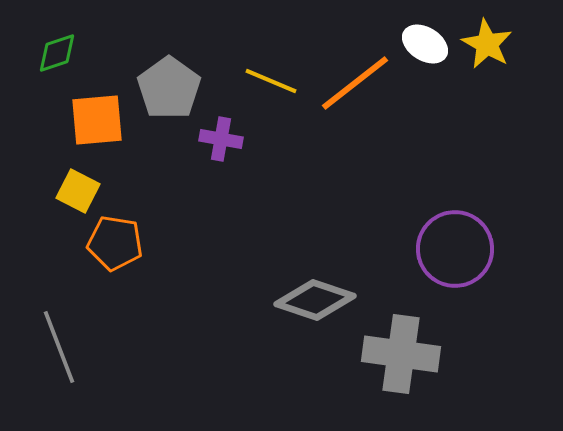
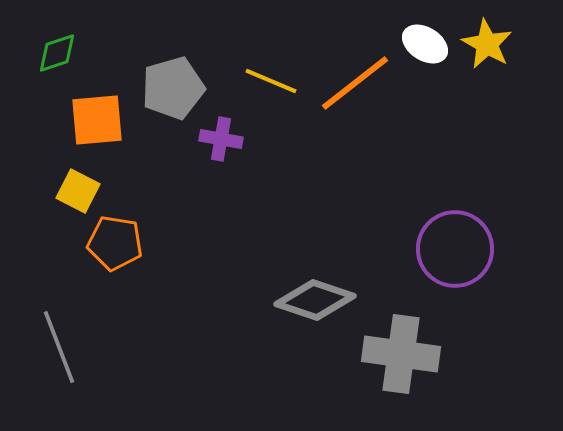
gray pentagon: moved 4 px right; rotated 20 degrees clockwise
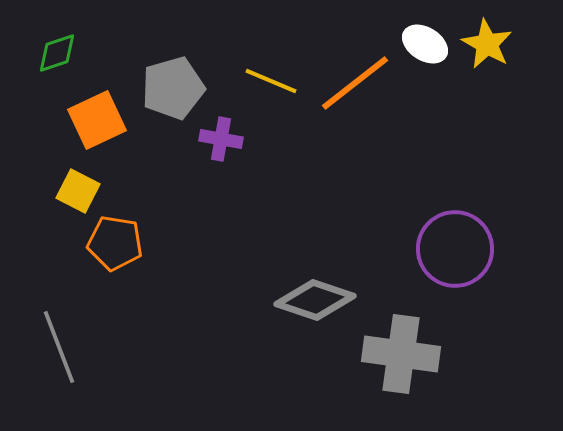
orange square: rotated 20 degrees counterclockwise
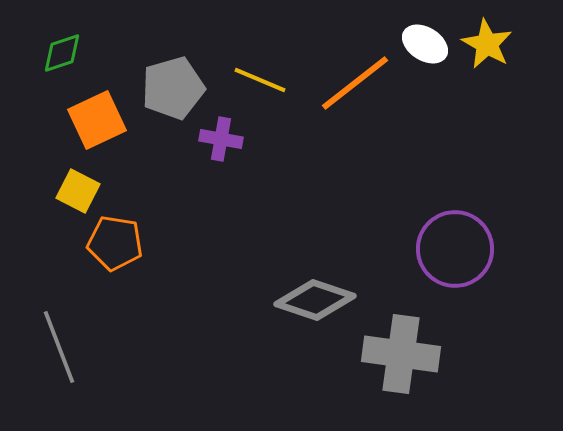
green diamond: moved 5 px right
yellow line: moved 11 px left, 1 px up
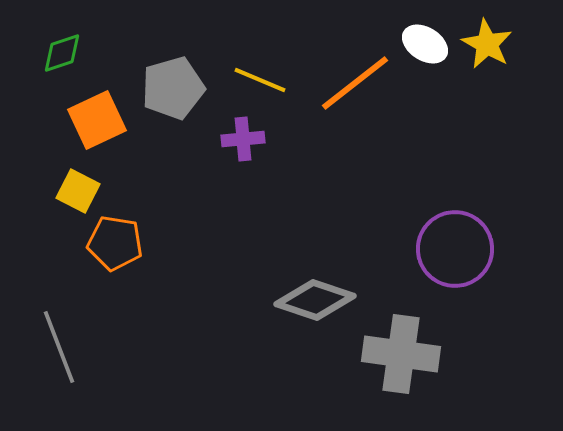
purple cross: moved 22 px right; rotated 15 degrees counterclockwise
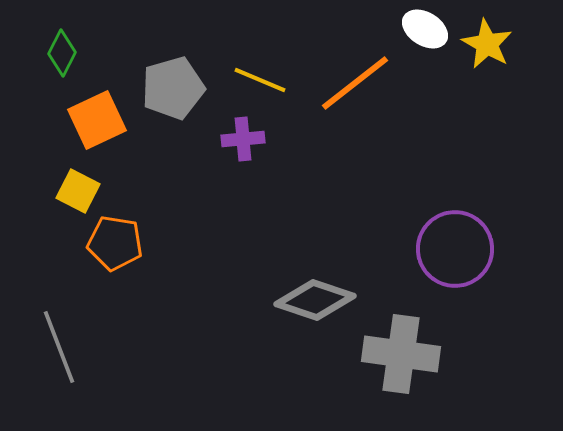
white ellipse: moved 15 px up
green diamond: rotated 45 degrees counterclockwise
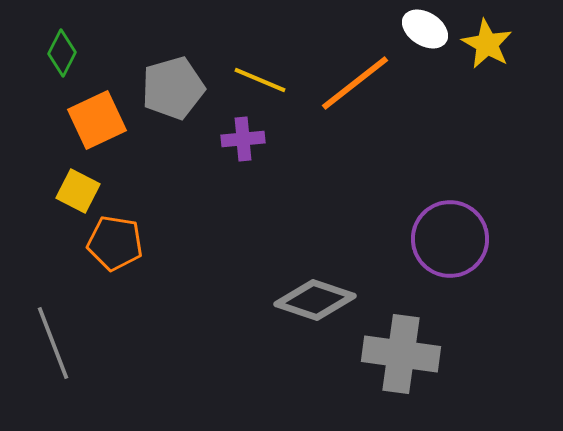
purple circle: moved 5 px left, 10 px up
gray line: moved 6 px left, 4 px up
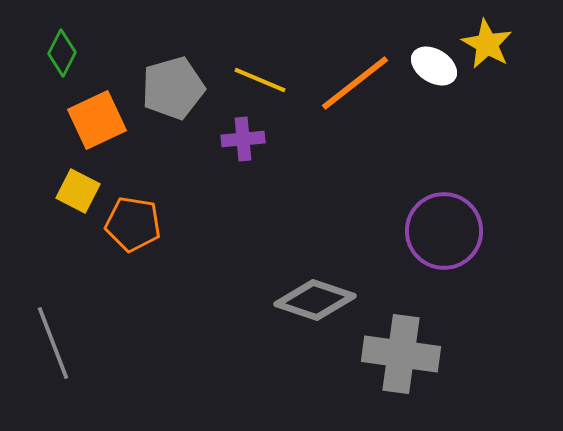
white ellipse: moved 9 px right, 37 px down
purple circle: moved 6 px left, 8 px up
orange pentagon: moved 18 px right, 19 px up
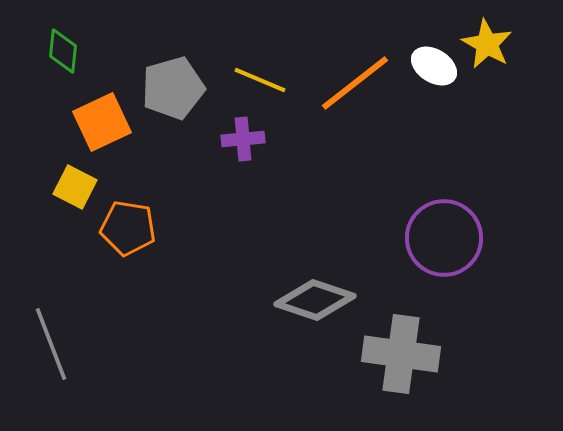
green diamond: moved 1 px right, 2 px up; rotated 21 degrees counterclockwise
orange square: moved 5 px right, 2 px down
yellow square: moved 3 px left, 4 px up
orange pentagon: moved 5 px left, 4 px down
purple circle: moved 7 px down
gray line: moved 2 px left, 1 px down
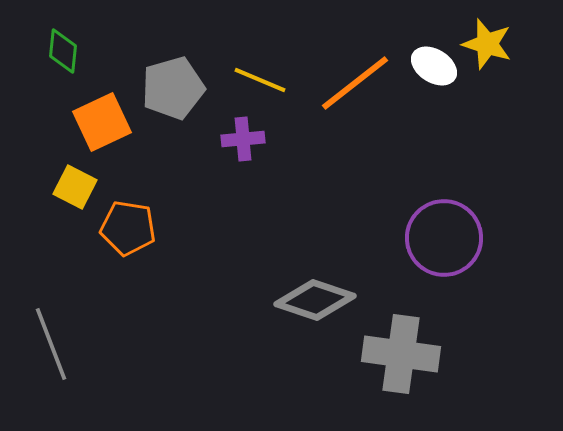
yellow star: rotated 12 degrees counterclockwise
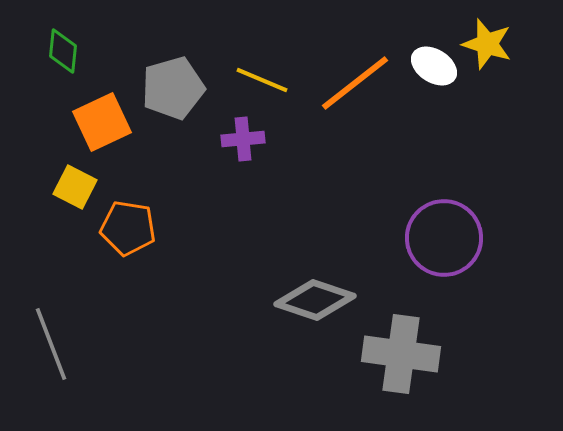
yellow line: moved 2 px right
